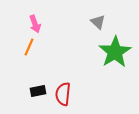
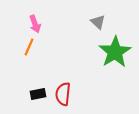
black rectangle: moved 3 px down
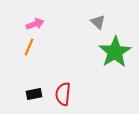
pink arrow: rotated 90 degrees counterclockwise
black rectangle: moved 4 px left
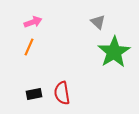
pink arrow: moved 2 px left, 2 px up
green star: moved 1 px left
red semicircle: moved 1 px left, 1 px up; rotated 15 degrees counterclockwise
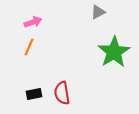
gray triangle: moved 10 px up; rotated 49 degrees clockwise
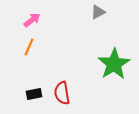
pink arrow: moved 1 px left, 2 px up; rotated 18 degrees counterclockwise
green star: moved 12 px down
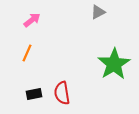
orange line: moved 2 px left, 6 px down
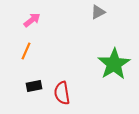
orange line: moved 1 px left, 2 px up
black rectangle: moved 8 px up
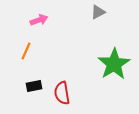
pink arrow: moved 7 px right; rotated 18 degrees clockwise
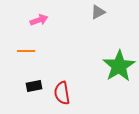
orange line: rotated 66 degrees clockwise
green star: moved 5 px right, 2 px down
